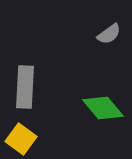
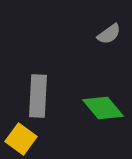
gray rectangle: moved 13 px right, 9 px down
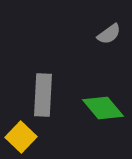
gray rectangle: moved 5 px right, 1 px up
yellow square: moved 2 px up; rotated 8 degrees clockwise
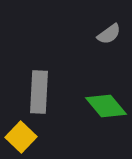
gray rectangle: moved 4 px left, 3 px up
green diamond: moved 3 px right, 2 px up
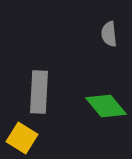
gray semicircle: rotated 120 degrees clockwise
yellow square: moved 1 px right, 1 px down; rotated 12 degrees counterclockwise
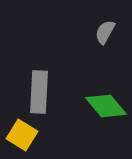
gray semicircle: moved 4 px left, 2 px up; rotated 35 degrees clockwise
yellow square: moved 3 px up
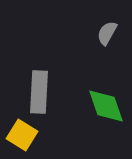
gray semicircle: moved 2 px right, 1 px down
green diamond: rotated 21 degrees clockwise
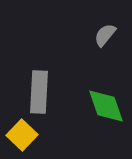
gray semicircle: moved 2 px left, 2 px down; rotated 10 degrees clockwise
yellow square: rotated 12 degrees clockwise
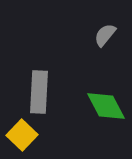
green diamond: rotated 9 degrees counterclockwise
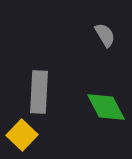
gray semicircle: rotated 110 degrees clockwise
green diamond: moved 1 px down
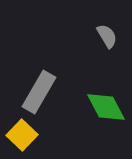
gray semicircle: moved 2 px right, 1 px down
gray rectangle: rotated 27 degrees clockwise
